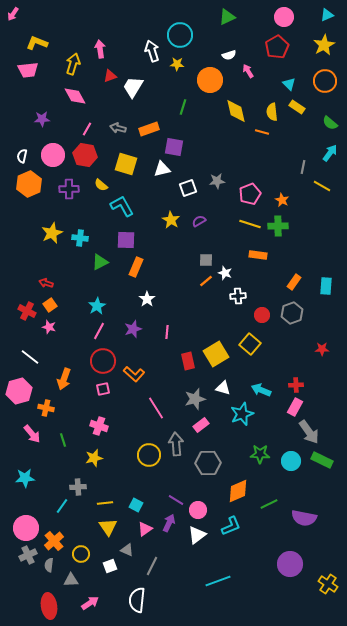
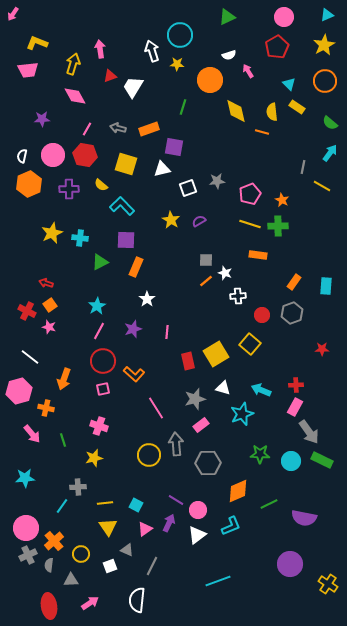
cyan L-shape at (122, 206): rotated 15 degrees counterclockwise
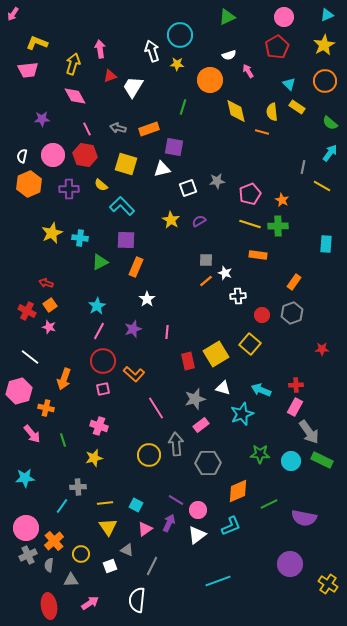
pink line at (87, 129): rotated 56 degrees counterclockwise
cyan rectangle at (326, 286): moved 42 px up
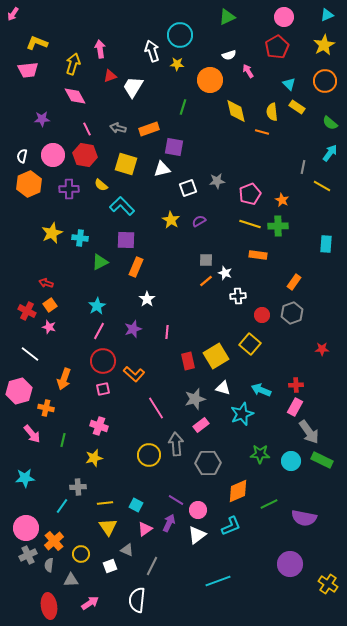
yellow square at (216, 354): moved 2 px down
white line at (30, 357): moved 3 px up
green line at (63, 440): rotated 32 degrees clockwise
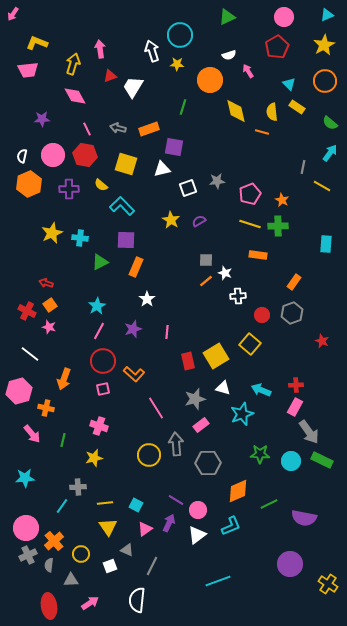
red star at (322, 349): moved 8 px up; rotated 24 degrees clockwise
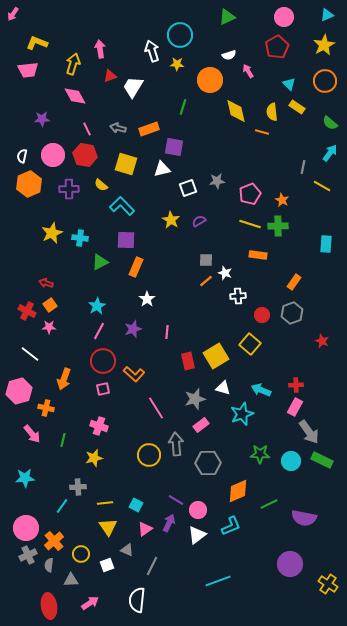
pink star at (49, 327): rotated 16 degrees counterclockwise
white square at (110, 566): moved 3 px left, 1 px up
